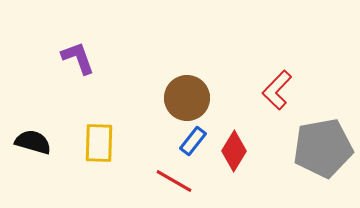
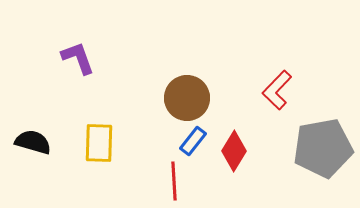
red line: rotated 57 degrees clockwise
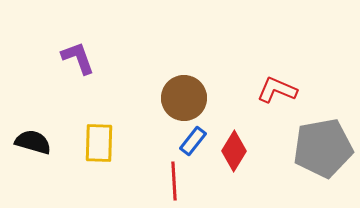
red L-shape: rotated 69 degrees clockwise
brown circle: moved 3 px left
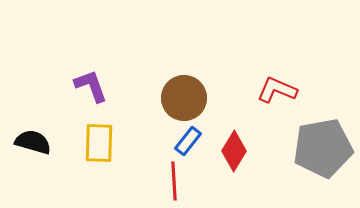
purple L-shape: moved 13 px right, 28 px down
blue rectangle: moved 5 px left
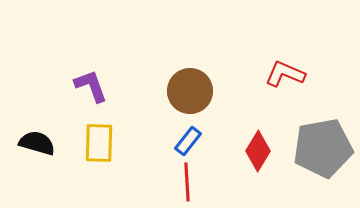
red L-shape: moved 8 px right, 16 px up
brown circle: moved 6 px right, 7 px up
black semicircle: moved 4 px right, 1 px down
red diamond: moved 24 px right
red line: moved 13 px right, 1 px down
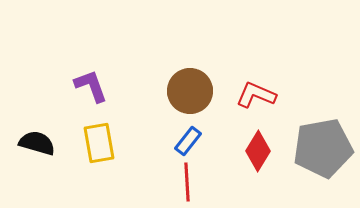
red L-shape: moved 29 px left, 21 px down
yellow rectangle: rotated 12 degrees counterclockwise
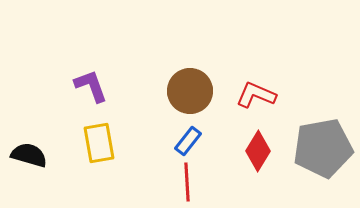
black semicircle: moved 8 px left, 12 px down
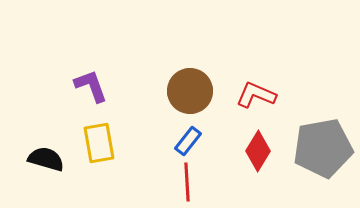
black semicircle: moved 17 px right, 4 px down
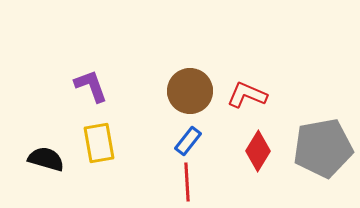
red L-shape: moved 9 px left
